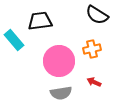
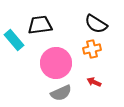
black semicircle: moved 1 px left, 9 px down
black trapezoid: moved 4 px down
pink circle: moved 3 px left, 2 px down
gray semicircle: rotated 15 degrees counterclockwise
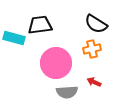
cyan rectangle: moved 2 px up; rotated 35 degrees counterclockwise
gray semicircle: moved 6 px right, 1 px up; rotated 20 degrees clockwise
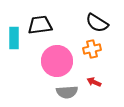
black semicircle: moved 1 px right, 1 px up
cyan rectangle: rotated 75 degrees clockwise
pink circle: moved 1 px right, 2 px up
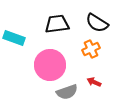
black trapezoid: moved 17 px right, 1 px up
cyan rectangle: rotated 70 degrees counterclockwise
orange cross: moved 1 px left; rotated 12 degrees counterclockwise
pink circle: moved 7 px left, 4 px down
gray semicircle: rotated 15 degrees counterclockwise
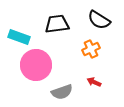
black semicircle: moved 2 px right, 3 px up
cyan rectangle: moved 5 px right, 1 px up
pink circle: moved 14 px left
gray semicircle: moved 5 px left
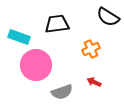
black semicircle: moved 9 px right, 3 px up
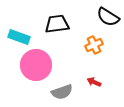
orange cross: moved 3 px right, 4 px up
